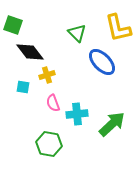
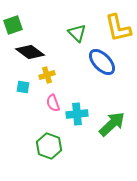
green square: rotated 36 degrees counterclockwise
black diamond: rotated 16 degrees counterclockwise
green hexagon: moved 2 px down; rotated 10 degrees clockwise
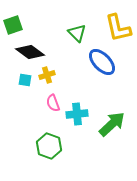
cyan square: moved 2 px right, 7 px up
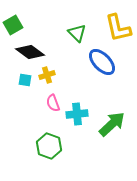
green square: rotated 12 degrees counterclockwise
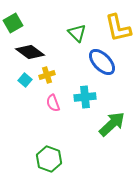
green square: moved 2 px up
cyan square: rotated 32 degrees clockwise
cyan cross: moved 8 px right, 17 px up
green hexagon: moved 13 px down
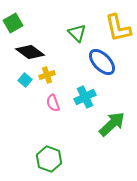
cyan cross: rotated 20 degrees counterclockwise
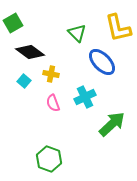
yellow cross: moved 4 px right, 1 px up; rotated 28 degrees clockwise
cyan square: moved 1 px left, 1 px down
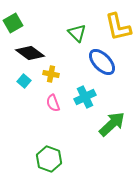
yellow L-shape: moved 1 px up
black diamond: moved 1 px down
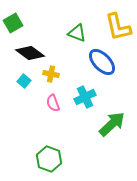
green triangle: rotated 24 degrees counterclockwise
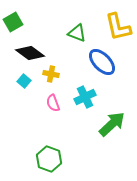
green square: moved 1 px up
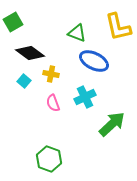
blue ellipse: moved 8 px left, 1 px up; rotated 20 degrees counterclockwise
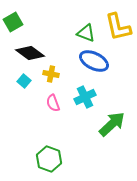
green triangle: moved 9 px right
